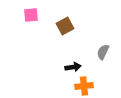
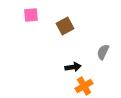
orange cross: rotated 24 degrees counterclockwise
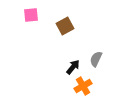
gray semicircle: moved 7 px left, 7 px down
black arrow: rotated 42 degrees counterclockwise
orange cross: moved 1 px left
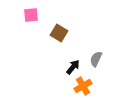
brown square: moved 6 px left, 7 px down; rotated 30 degrees counterclockwise
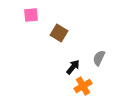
gray semicircle: moved 3 px right, 1 px up
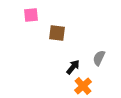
brown square: moved 2 px left; rotated 24 degrees counterclockwise
orange cross: rotated 12 degrees counterclockwise
